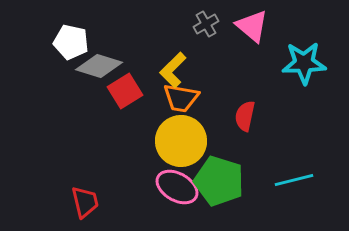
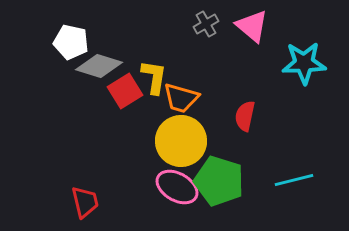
yellow L-shape: moved 19 px left, 7 px down; rotated 144 degrees clockwise
orange trapezoid: rotated 6 degrees clockwise
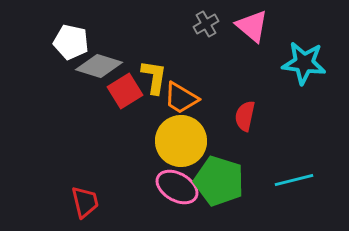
cyan star: rotated 9 degrees clockwise
orange trapezoid: rotated 15 degrees clockwise
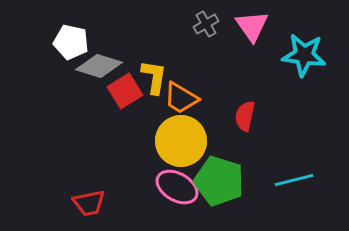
pink triangle: rotated 15 degrees clockwise
cyan star: moved 8 px up
red trapezoid: moved 4 px right, 1 px down; rotated 92 degrees clockwise
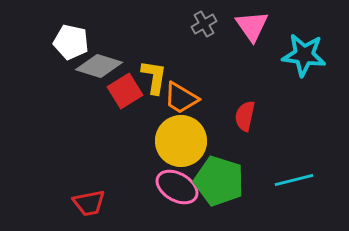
gray cross: moved 2 px left
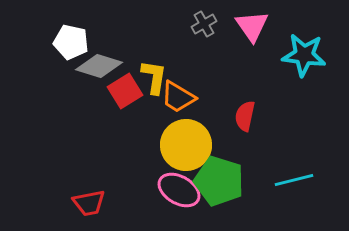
orange trapezoid: moved 3 px left, 1 px up
yellow circle: moved 5 px right, 4 px down
pink ellipse: moved 2 px right, 3 px down
